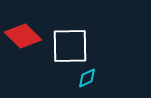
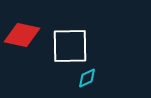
red diamond: moved 1 px left, 1 px up; rotated 33 degrees counterclockwise
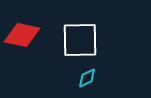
white square: moved 10 px right, 6 px up
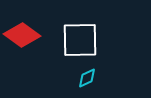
red diamond: rotated 24 degrees clockwise
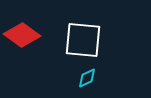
white square: moved 3 px right; rotated 6 degrees clockwise
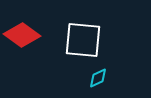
cyan diamond: moved 11 px right
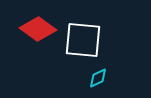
red diamond: moved 16 px right, 6 px up
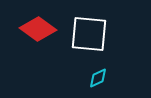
white square: moved 6 px right, 6 px up
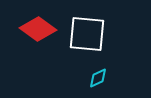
white square: moved 2 px left
